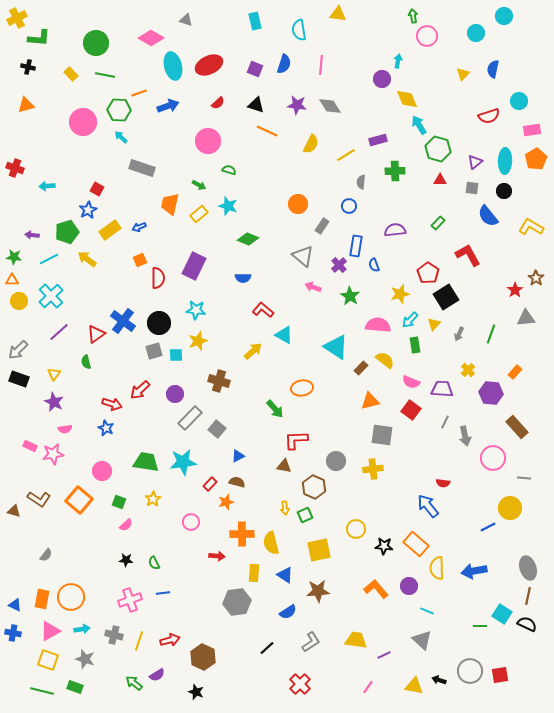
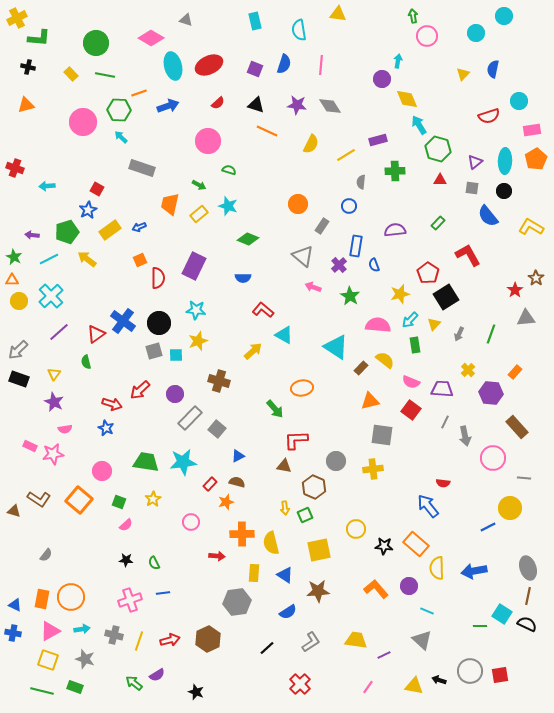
green star at (14, 257): rotated 21 degrees clockwise
brown hexagon at (203, 657): moved 5 px right, 18 px up; rotated 10 degrees clockwise
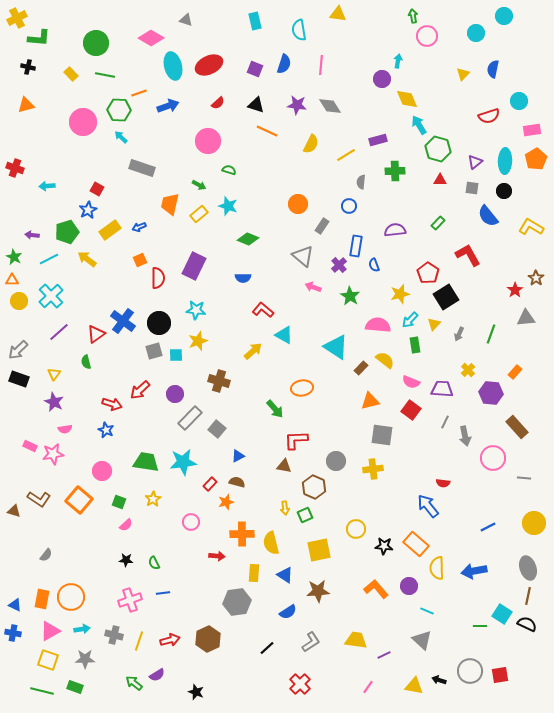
blue star at (106, 428): moved 2 px down
yellow circle at (510, 508): moved 24 px right, 15 px down
gray star at (85, 659): rotated 18 degrees counterclockwise
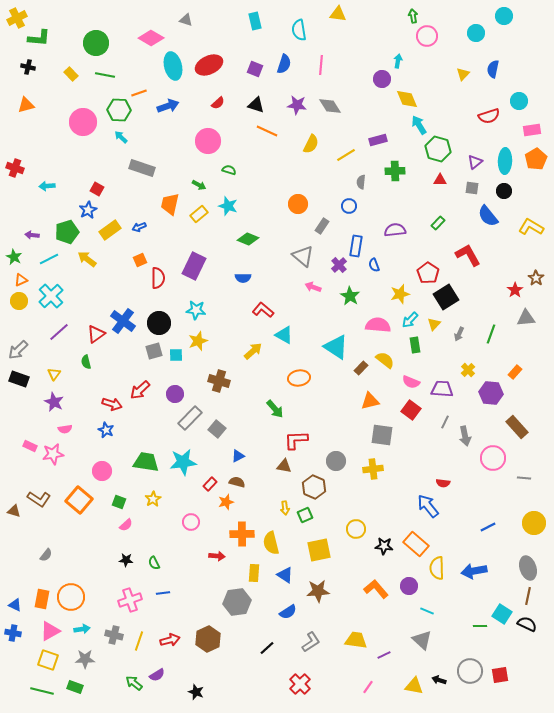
orange triangle at (12, 280): moved 9 px right; rotated 24 degrees counterclockwise
orange ellipse at (302, 388): moved 3 px left, 10 px up
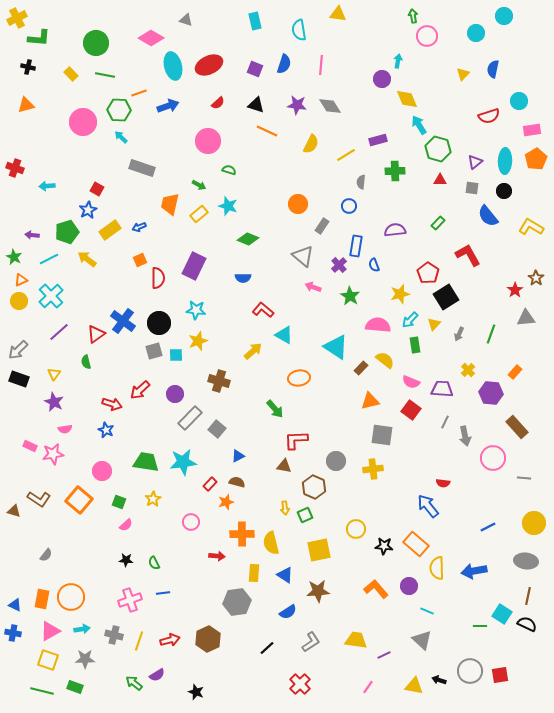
gray ellipse at (528, 568): moved 2 px left, 7 px up; rotated 65 degrees counterclockwise
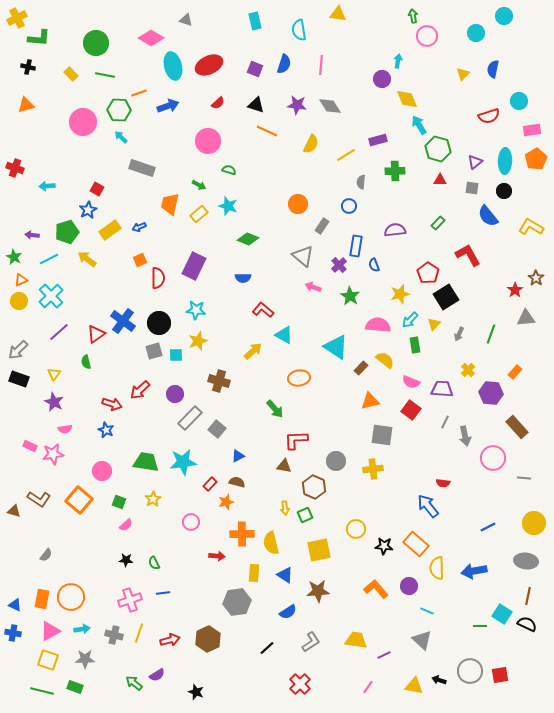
yellow line at (139, 641): moved 8 px up
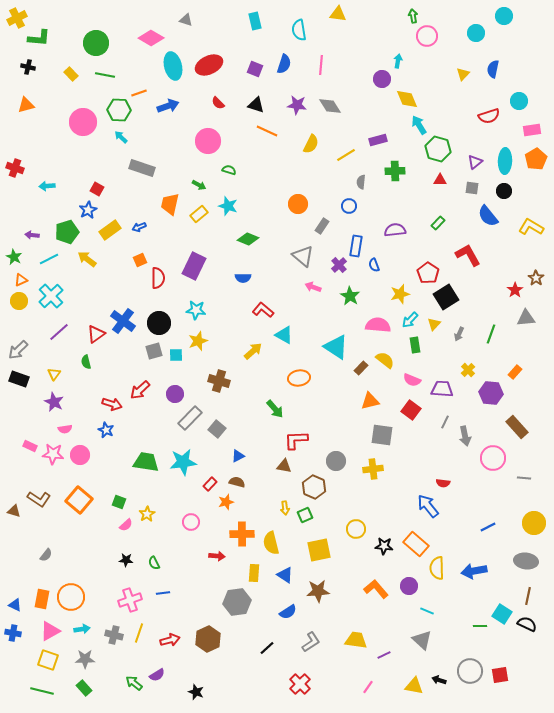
red semicircle at (218, 103): rotated 88 degrees clockwise
pink semicircle at (411, 382): moved 1 px right, 2 px up
pink star at (53, 454): rotated 15 degrees clockwise
pink circle at (102, 471): moved 22 px left, 16 px up
yellow star at (153, 499): moved 6 px left, 15 px down
green rectangle at (75, 687): moved 9 px right, 1 px down; rotated 28 degrees clockwise
